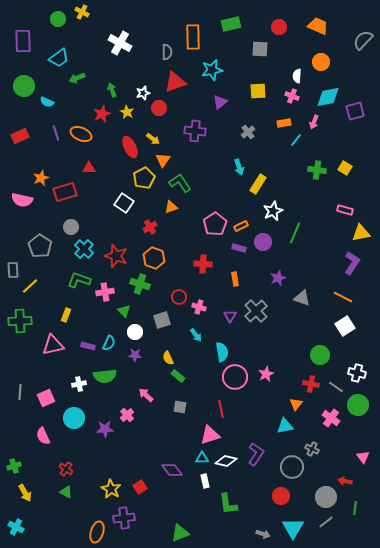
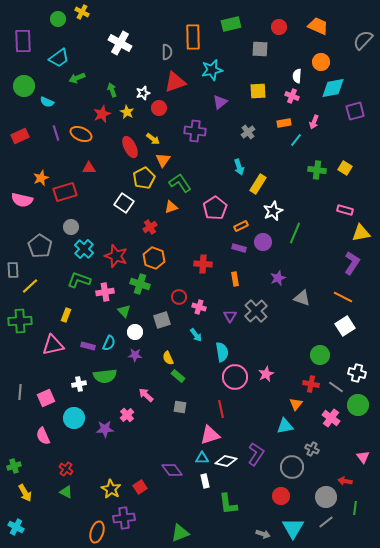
cyan diamond at (328, 97): moved 5 px right, 9 px up
pink pentagon at (215, 224): moved 16 px up
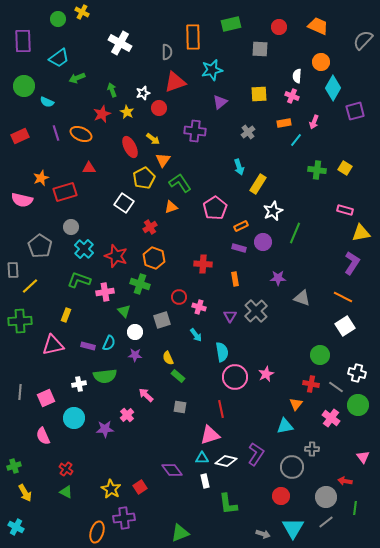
cyan diamond at (333, 88): rotated 50 degrees counterclockwise
yellow square at (258, 91): moved 1 px right, 3 px down
purple star at (278, 278): rotated 21 degrees clockwise
gray cross at (312, 449): rotated 24 degrees counterclockwise
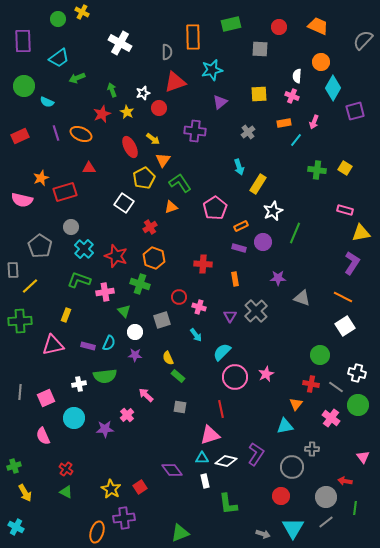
cyan semicircle at (222, 352): rotated 126 degrees counterclockwise
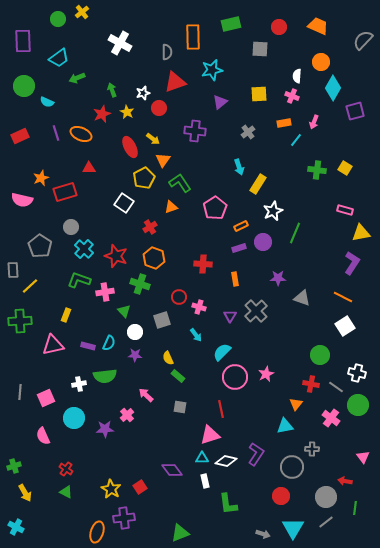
yellow cross at (82, 12): rotated 24 degrees clockwise
purple rectangle at (239, 248): rotated 32 degrees counterclockwise
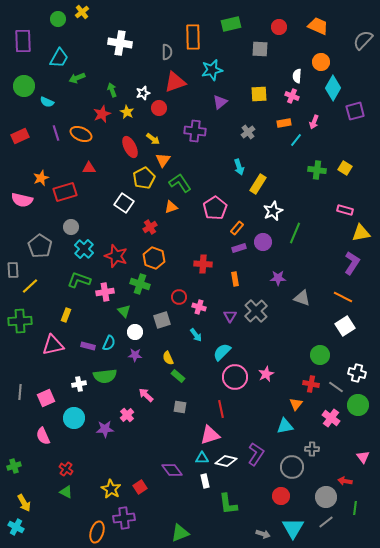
white cross at (120, 43): rotated 20 degrees counterclockwise
cyan trapezoid at (59, 58): rotated 25 degrees counterclockwise
orange rectangle at (241, 226): moved 4 px left, 2 px down; rotated 24 degrees counterclockwise
yellow arrow at (25, 493): moved 1 px left, 10 px down
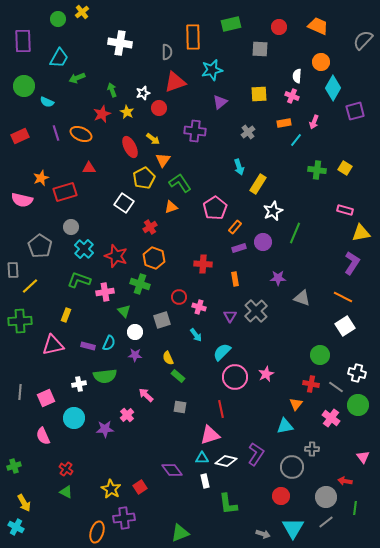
orange rectangle at (237, 228): moved 2 px left, 1 px up
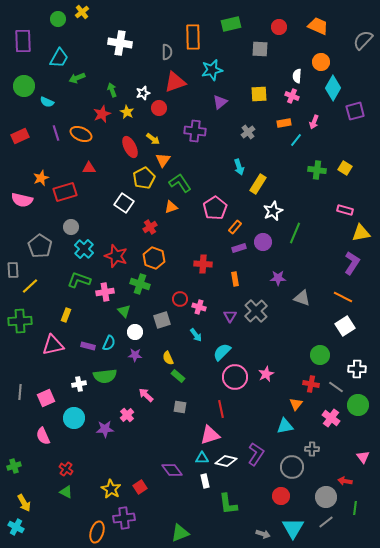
red circle at (179, 297): moved 1 px right, 2 px down
white cross at (357, 373): moved 4 px up; rotated 12 degrees counterclockwise
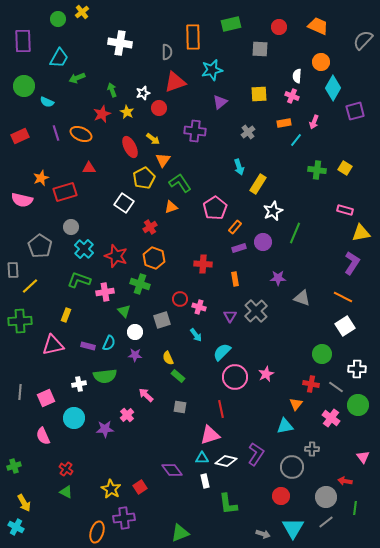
green circle at (320, 355): moved 2 px right, 1 px up
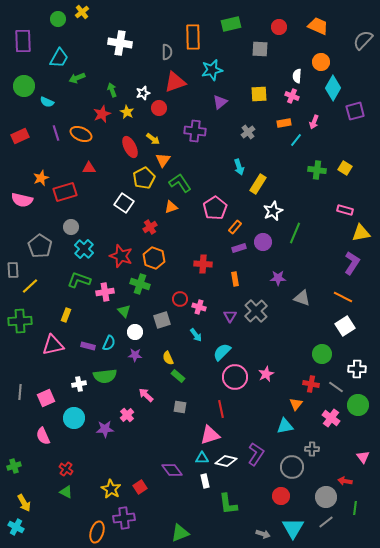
red star at (116, 256): moved 5 px right
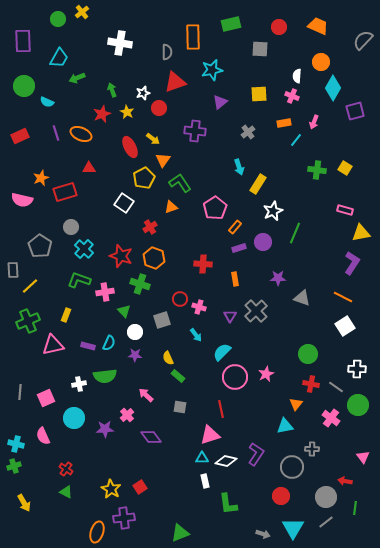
green cross at (20, 321): moved 8 px right; rotated 20 degrees counterclockwise
green circle at (322, 354): moved 14 px left
purple diamond at (172, 470): moved 21 px left, 33 px up
cyan cross at (16, 527): moved 83 px up; rotated 14 degrees counterclockwise
